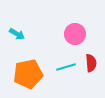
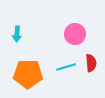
cyan arrow: rotated 63 degrees clockwise
orange pentagon: rotated 12 degrees clockwise
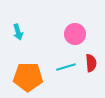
cyan arrow: moved 1 px right, 2 px up; rotated 21 degrees counterclockwise
orange pentagon: moved 3 px down
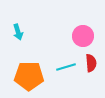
pink circle: moved 8 px right, 2 px down
orange pentagon: moved 1 px right, 1 px up
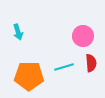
cyan line: moved 2 px left
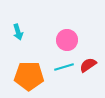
pink circle: moved 16 px left, 4 px down
red semicircle: moved 3 px left, 2 px down; rotated 120 degrees counterclockwise
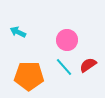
cyan arrow: rotated 133 degrees clockwise
cyan line: rotated 66 degrees clockwise
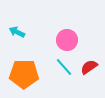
cyan arrow: moved 1 px left
red semicircle: moved 1 px right, 2 px down
orange pentagon: moved 5 px left, 2 px up
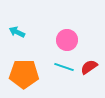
cyan line: rotated 30 degrees counterclockwise
